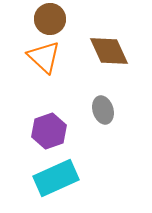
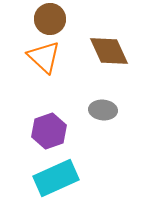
gray ellipse: rotated 68 degrees counterclockwise
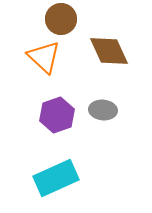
brown circle: moved 11 px right
purple hexagon: moved 8 px right, 16 px up
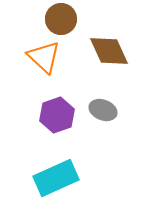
gray ellipse: rotated 16 degrees clockwise
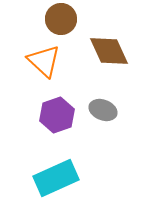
orange triangle: moved 4 px down
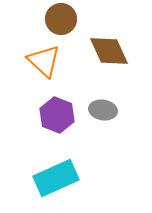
gray ellipse: rotated 12 degrees counterclockwise
purple hexagon: rotated 20 degrees counterclockwise
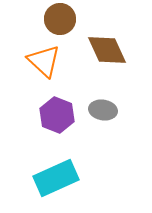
brown circle: moved 1 px left
brown diamond: moved 2 px left, 1 px up
